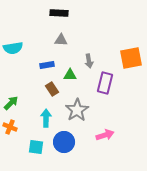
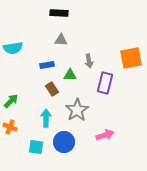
green arrow: moved 2 px up
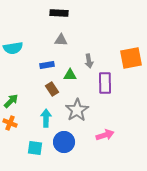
purple rectangle: rotated 15 degrees counterclockwise
orange cross: moved 4 px up
cyan square: moved 1 px left, 1 px down
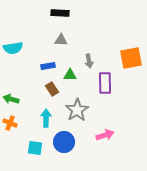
black rectangle: moved 1 px right
blue rectangle: moved 1 px right, 1 px down
green arrow: moved 2 px up; rotated 119 degrees counterclockwise
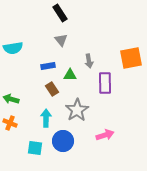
black rectangle: rotated 54 degrees clockwise
gray triangle: rotated 48 degrees clockwise
blue circle: moved 1 px left, 1 px up
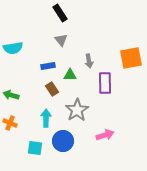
green arrow: moved 4 px up
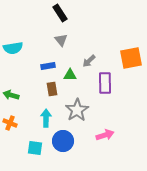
gray arrow: rotated 56 degrees clockwise
brown rectangle: rotated 24 degrees clockwise
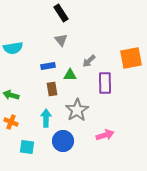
black rectangle: moved 1 px right
orange cross: moved 1 px right, 1 px up
cyan square: moved 8 px left, 1 px up
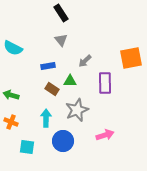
cyan semicircle: rotated 36 degrees clockwise
gray arrow: moved 4 px left
green triangle: moved 6 px down
brown rectangle: rotated 48 degrees counterclockwise
gray star: rotated 10 degrees clockwise
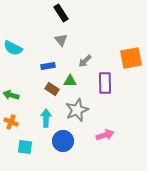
cyan square: moved 2 px left
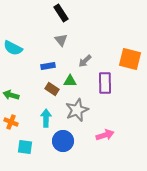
orange square: moved 1 px left, 1 px down; rotated 25 degrees clockwise
